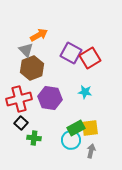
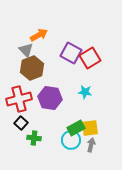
gray arrow: moved 6 px up
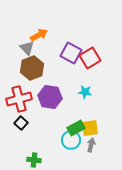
gray triangle: moved 1 px right, 2 px up
purple hexagon: moved 1 px up
green cross: moved 22 px down
